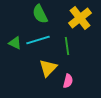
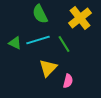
green line: moved 3 px left, 2 px up; rotated 24 degrees counterclockwise
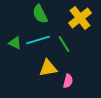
yellow triangle: rotated 36 degrees clockwise
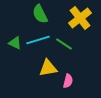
green line: rotated 24 degrees counterclockwise
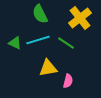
green line: moved 2 px right, 1 px up
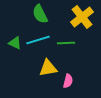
yellow cross: moved 2 px right, 1 px up
green line: rotated 36 degrees counterclockwise
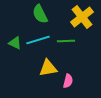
green line: moved 2 px up
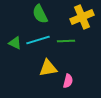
yellow cross: rotated 15 degrees clockwise
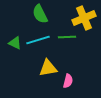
yellow cross: moved 2 px right, 1 px down
green line: moved 1 px right, 4 px up
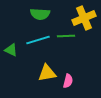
green semicircle: rotated 60 degrees counterclockwise
green line: moved 1 px left, 1 px up
green triangle: moved 4 px left, 7 px down
yellow triangle: moved 1 px left, 5 px down
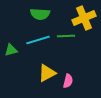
green triangle: rotated 40 degrees counterclockwise
yellow triangle: rotated 18 degrees counterclockwise
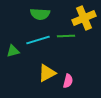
green triangle: moved 2 px right, 1 px down
